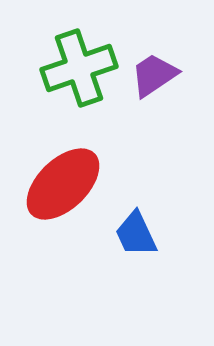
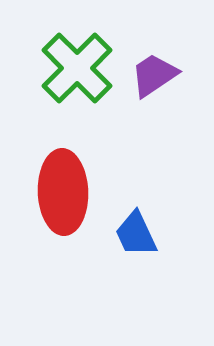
green cross: moved 2 px left; rotated 26 degrees counterclockwise
red ellipse: moved 8 px down; rotated 48 degrees counterclockwise
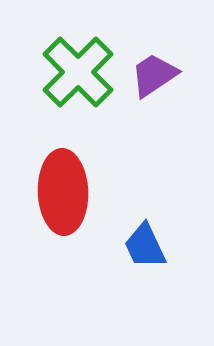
green cross: moved 1 px right, 4 px down
blue trapezoid: moved 9 px right, 12 px down
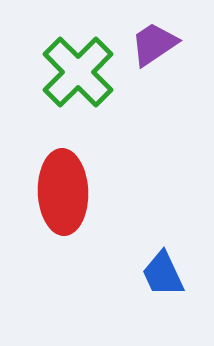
purple trapezoid: moved 31 px up
blue trapezoid: moved 18 px right, 28 px down
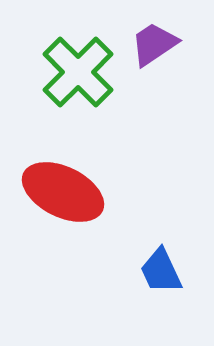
red ellipse: rotated 62 degrees counterclockwise
blue trapezoid: moved 2 px left, 3 px up
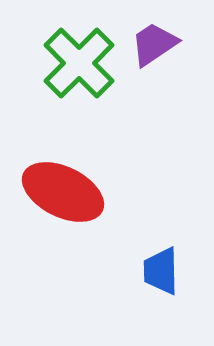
green cross: moved 1 px right, 9 px up
blue trapezoid: rotated 24 degrees clockwise
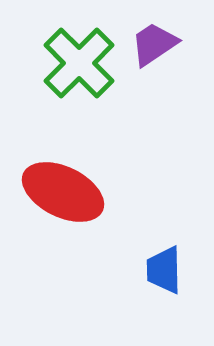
blue trapezoid: moved 3 px right, 1 px up
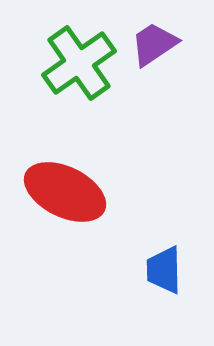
green cross: rotated 10 degrees clockwise
red ellipse: moved 2 px right
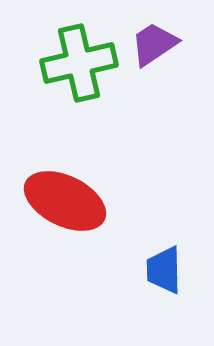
green cross: rotated 22 degrees clockwise
red ellipse: moved 9 px down
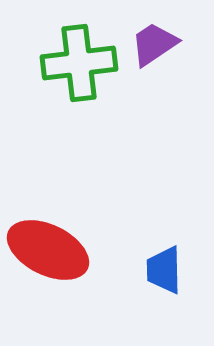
green cross: rotated 6 degrees clockwise
red ellipse: moved 17 px left, 49 px down
